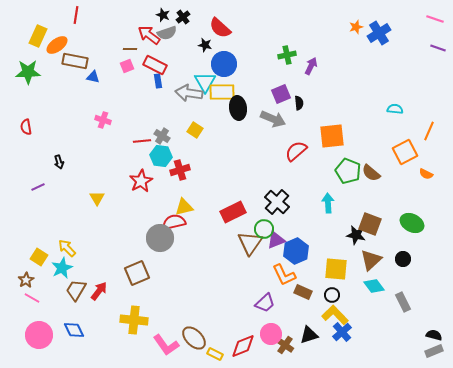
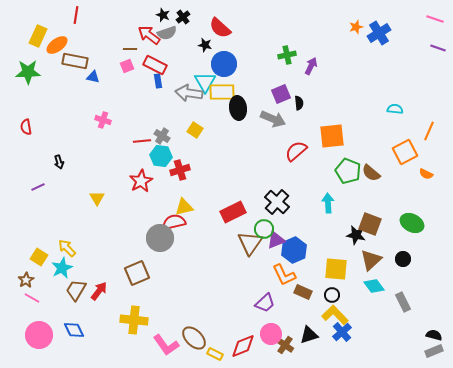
blue hexagon at (296, 251): moved 2 px left, 1 px up
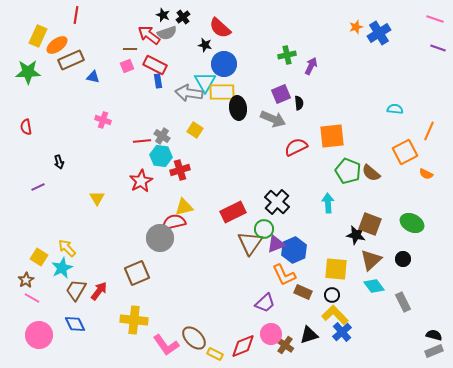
brown rectangle at (75, 61): moved 4 px left, 1 px up; rotated 35 degrees counterclockwise
red semicircle at (296, 151): moved 4 px up; rotated 15 degrees clockwise
purple triangle at (276, 240): moved 4 px down
blue diamond at (74, 330): moved 1 px right, 6 px up
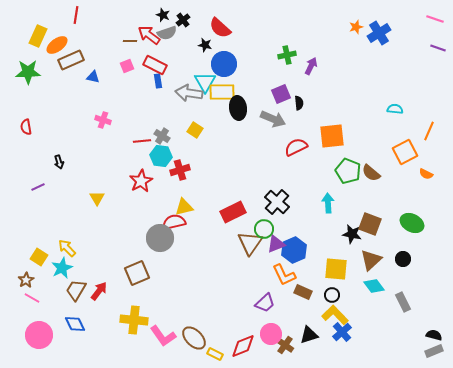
black cross at (183, 17): moved 3 px down
brown line at (130, 49): moved 8 px up
black star at (356, 235): moved 4 px left, 1 px up
pink L-shape at (166, 345): moved 3 px left, 9 px up
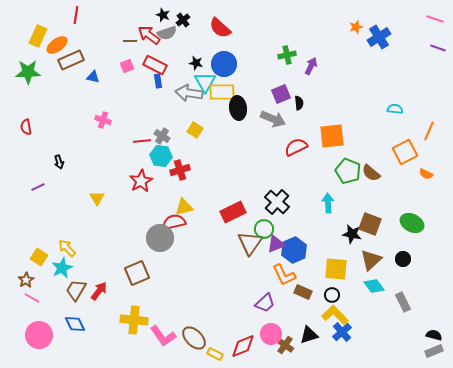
blue cross at (379, 33): moved 4 px down
black star at (205, 45): moved 9 px left, 18 px down
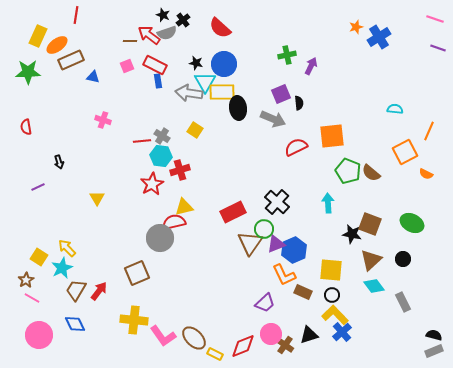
red star at (141, 181): moved 11 px right, 3 px down
yellow square at (336, 269): moved 5 px left, 1 px down
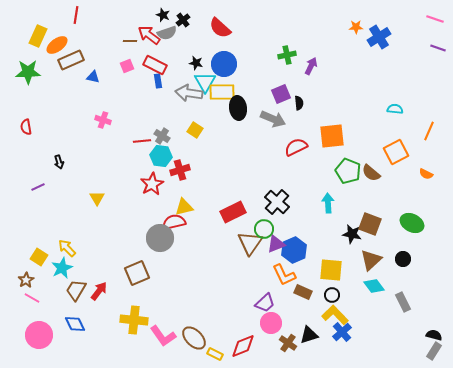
orange star at (356, 27): rotated 16 degrees clockwise
orange square at (405, 152): moved 9 px left
pink circle at (271, 334): moved 11 px up
brown cross at (285, 345): moved 3 px right, 2 px up
gray rectangle at (434, 351): rotated 36 degrees counterclockwise
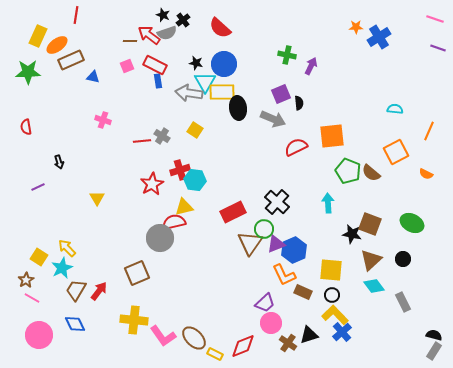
green cross at (287, 55): rotated 24 degrees clockwise
cyan hexagon at (161, 156): moved 34 px right, 24 px down
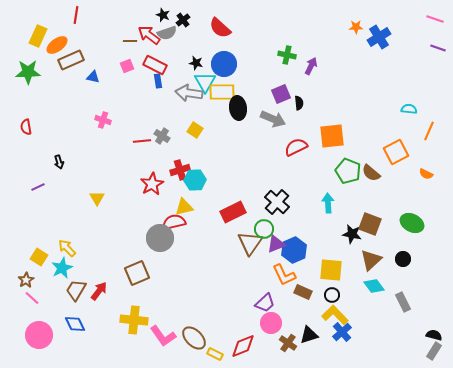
cyan semicircle at (395, 109): moved 14 px right
cyan hexagon at (195, 180): rotated 10 degrees counterclockwise
pink line at (32, 298): rotated 14 degrees clockwise
